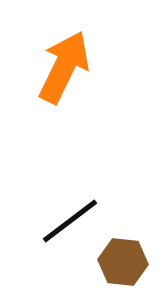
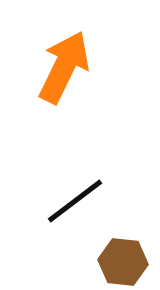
black line: moved 5 px right, 20 px up
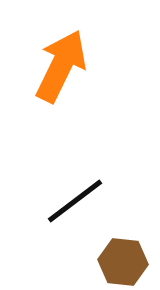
orange arrow: moved 3 px left, 1 px up
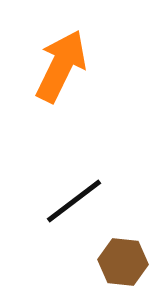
black line: moved 1 px left
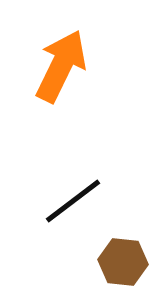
black line: moved 1 px left
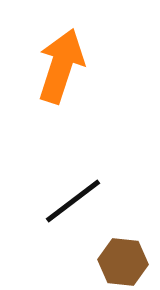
orange arrow: rotated 8 degrees counterclockwise
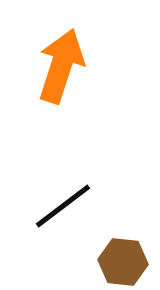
black line: moved 10 px left, 5 px down
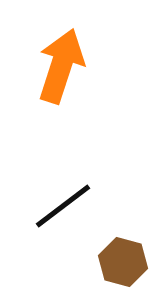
brown hexagon: rotated 9 degrees clockwise
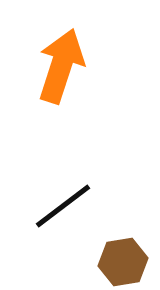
brown hexagon: rotated 24 degrees counterclockwise
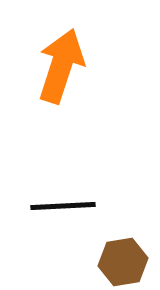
black line: rotated 34 degrees clockwise
